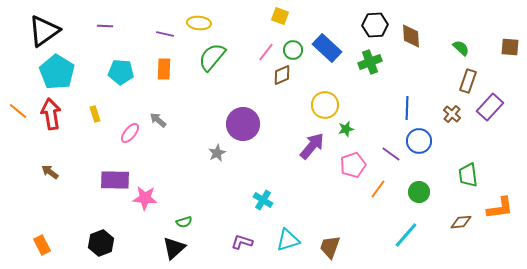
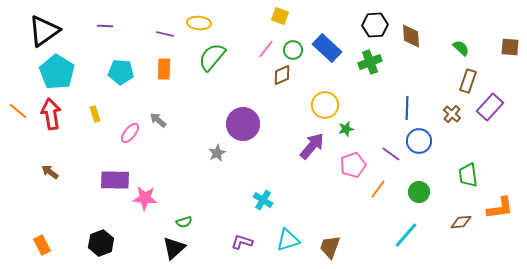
pink line at (266, 52): moved 3 px up
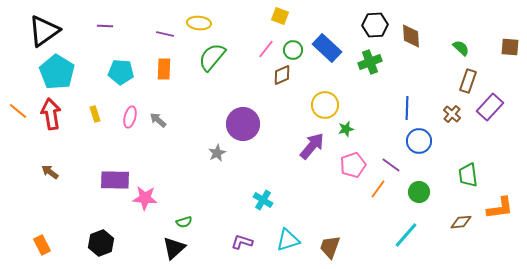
pink ellipse at (130, 133): moved 16 px up; rotated 25 degrees counterclockwise
purple line at (391, 154): moved 11 px down
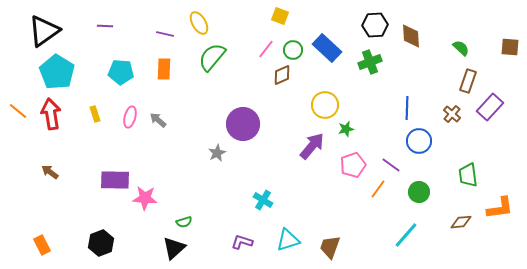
yellow ellipse at (199, 23): rotated 55 degrees clockwise
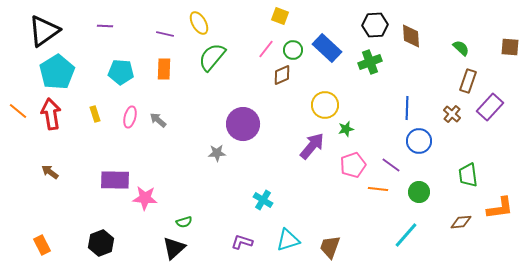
cyan pentagon at (57, 72): rotated 8 degrees clockwise
gray star at (217, 153): rotated 24 degrees clockwise
orange line at (378, 189): rotated 60 degrees clockwise
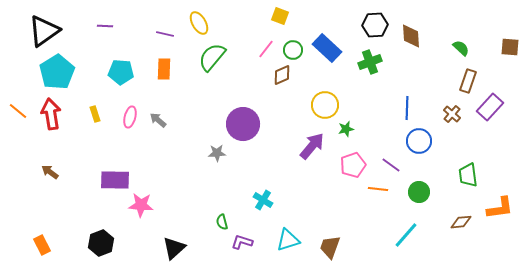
pink star at (145, 198): moved 4 px left, 7 px down
green semicircle at (184, 222): moved 38 px right; rotated 91 degrees clockwise
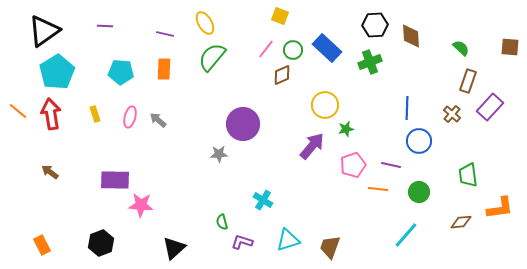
yellow ellipse at (199, 23): moved 6 px right
gray star at (217, 153): moved 2 px right, 1 px down
purple line at (391, 165): rotated 24 degrees counterclockwise
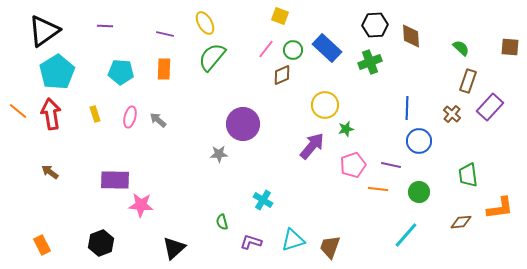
cyan triangle at (288, 240): moved 5 px right
purple L-shape at (242, 242): moved 9 px right
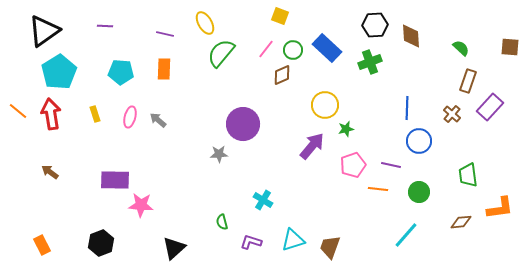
green semicircle at (212, 57): moved 9 px right, 4 px up
cyan pentagon at (57, 72): moved 2 px right
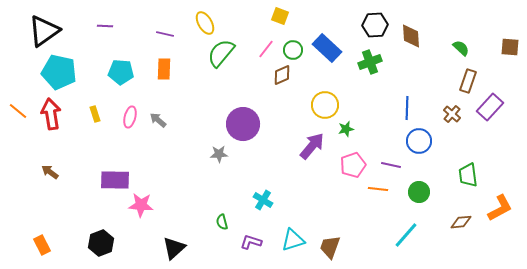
cyan pentagon at (59, 72): rotated 28 degrees counterclockwise
orange L-shape at (500, 208): rotated 20 degrees counterclockwise
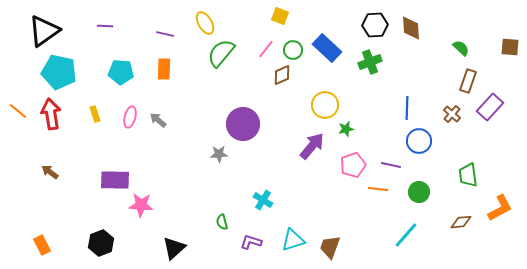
brown diamond at (411, 36): moved 8 px up
